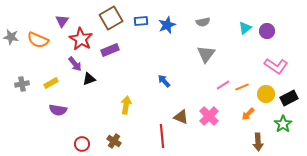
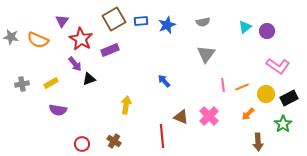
brown square: moved 3 px right, 1 px down
cyan triangle: moved 1 px up
pink L-shape: moved 2 px right
pink line: rotated 64 degrees counterclockwise
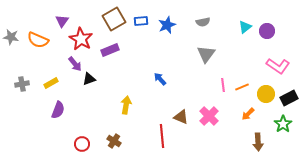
blue arrow: moved 4 px left, 2 px up
purple semicircle: rotated 78 degrees counterclockwise
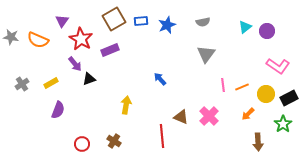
gray cross: rotated 24 degrees counterclockwise
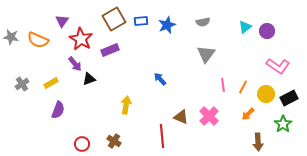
orange line: moved 1 px right; rotated 40 degrees counterclockwise
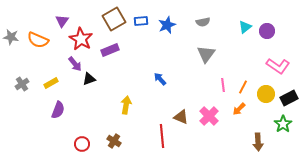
orange arrow: moved 9 px left, 5 px up
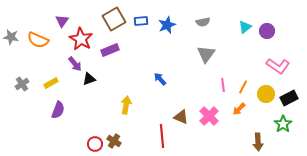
red circle: moved 13 px right
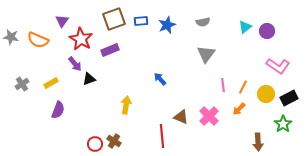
brown square: rotated 10 degrees clockwise
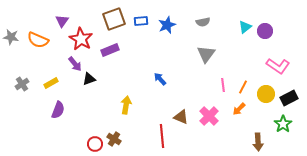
purple circle: moved 2 px left
brown cross: moved 2 px up
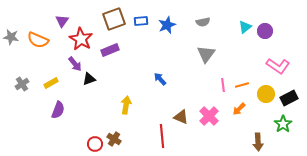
orange line: moved 1 px left, 2 px up; rotated 48 degrees clockwise
